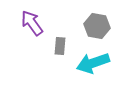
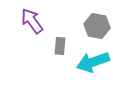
purple arrow: moved 2 px up
cyan arrow: moved 1 px up
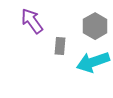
gray hexagon: moved 2 px left; rotated 20 degrees clockwise
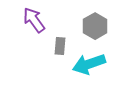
purple arrow: moved 2 px right, 1 px up
cyan arrow: moved 4 px left, 2 px down
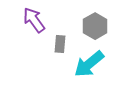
gray rectangle: moved 2 px up
cyan arrow: rotated 20 degrees counterclockwise
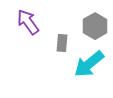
purple arrow: moved 6 px left, 2 px down
gray rectangle: moved 2 px right, 1 px up
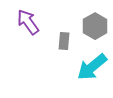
gray rectangle: moved 2 px right, 2 px up
cyan arrow: moved 3 px right, 3 px down
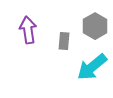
purple arrow: moved 8 px down; rotated 28 degrees clockwise
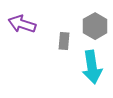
purple arrow: moved 6 px left, 6 px up; rotated 64 degrees counterclockwise
cyan arrow: rotated 60 degrees counterclockwise
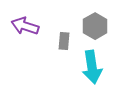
purple arrow: moved 3 px right, 2 px down
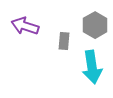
gray hexagon: moved 1 px up
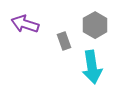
purple arrow: moved 2 px up
gray rectangle: rotated 24 degrees counterclockwise
